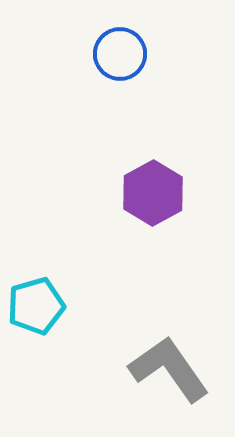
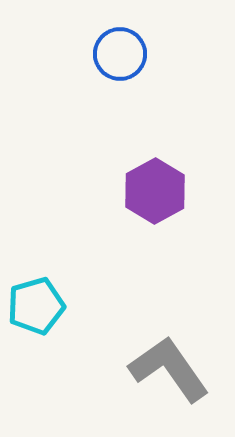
purple hexagon: moved 2 px right, 2 px up
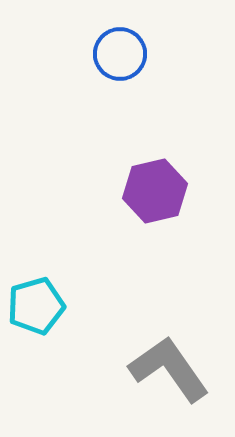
purple hexagon: rotated 16 degrees clockwise
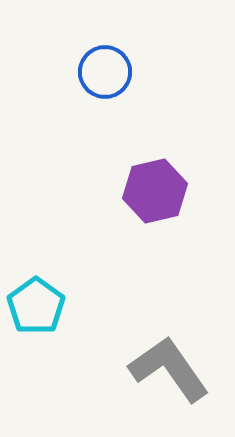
blue circle: moved 15 px left, 18 px down
cyan pentagon: rotated 20 degrees counterclockwise
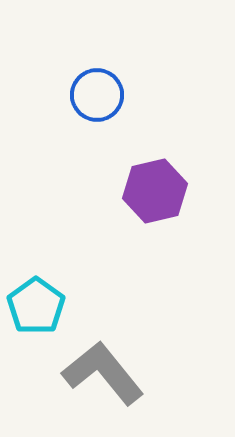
blue circle: moved 8 px left, 23 px down
gray L-shape: moved 66 px left, 4 px down; rotated 4 degrees counterclockwise
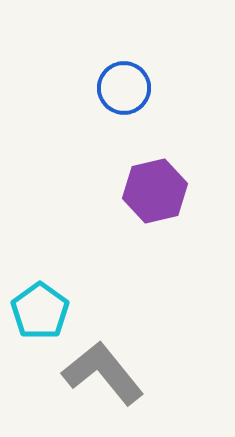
blue circle: moved 27 px right, 7 px up
cyan pentagon: moved 4 px right, 5 px down
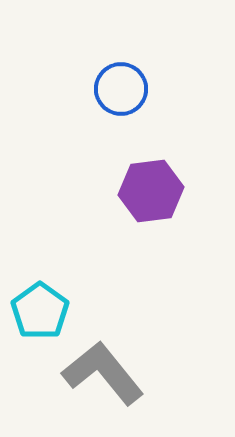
blue circle: moved 3 px left, 1 px down
purple hexagon: moved 4 px left; rotated 6 degrees clockwise
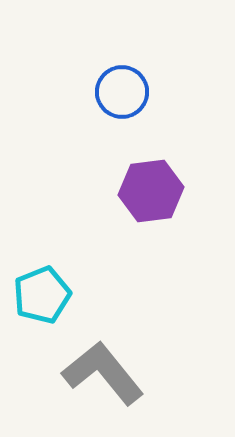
blue circle: moved 1 px right, 3 px down
cyan pentagon: moved 2 px right, 16 px up; rotated 14 degrees clockwise
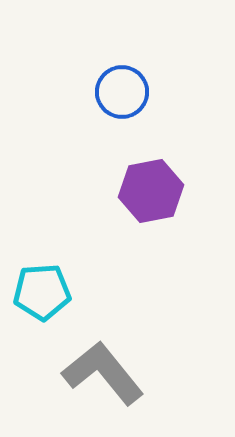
purple hexagon: rotated 4 degrees counterclockwise
cyan pentagon: moved 3 px up; rotated 18 degrees clockwise
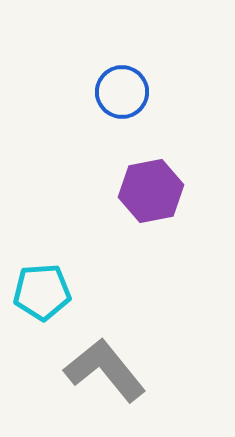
gray L-shape: moved 2 px right, 3 px up
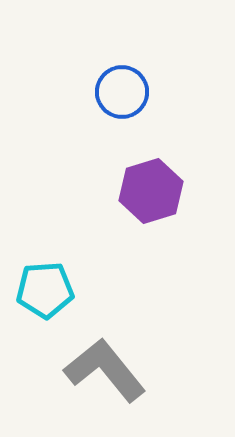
purple hexagon: rotated 6 degrees counterclockwise
cyan pentagon: moved 3 px right, 2 px up
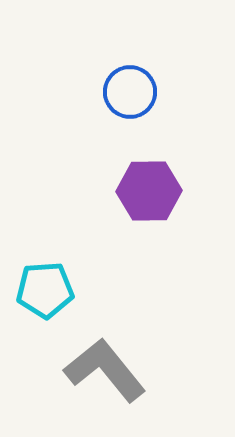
blue circle: moved 8 px right
purple hexagon: moved 2 px left; rotated 16 degrees clockwise
